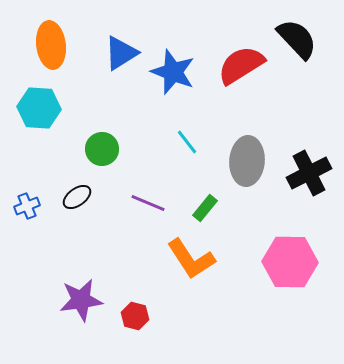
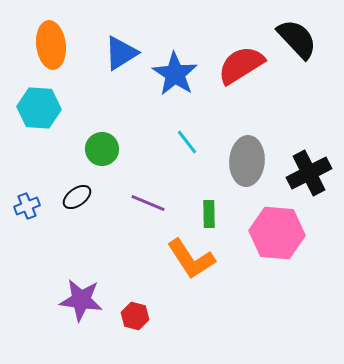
blue star: moved 2 px right, 2 px down; rotated 12 degrees clockwise
green rectangle: moved 4 px right, 6 px down; rotated 40 degrees counterclockwise
pink hexagon: moved 13 px left, 29 px up; rotated 4 degrees clockwise
purple star: rotated 15 degrees clockwise
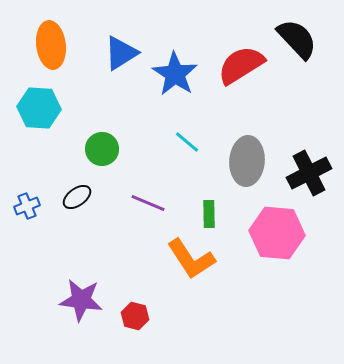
cyan line: rotated 12 degrees counterclockwise
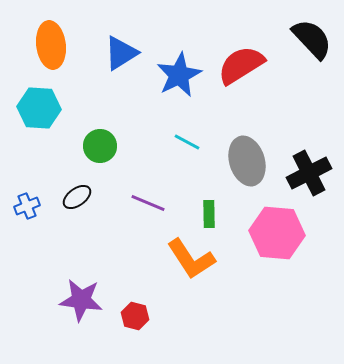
black semicircle: moved 15 px right
blue star: moved 4 px right, 1 px down; rotated 12 degrees clockwise
cyan line: rotated 12 degrees counterclockwise
green circle: moved 2 px left, 3 px up
gray ellipse: rotated 21 degrees counterclockwise
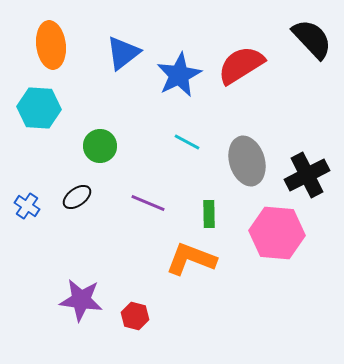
blue triangle: moved 2 px right; rotated 6 degrees counterclockwise
black cross: moved 2 px left, 2 px down
blue cross: rotated 35 degrees counterclockwise
orange L-shape: rotated 144 degrees clockwise
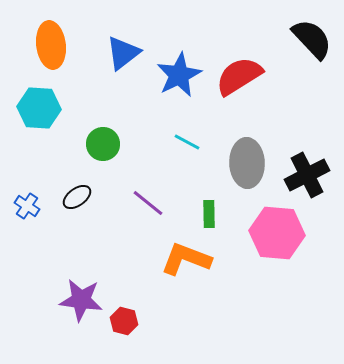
red semicircle: moved 2 px left, 11 px down
green circle: moved 3 px right, 2 px up
gray ellipse: moved 2 px down; rotated 15 degrees clockwise
purple line: rotated 16 degrees clockwise
orange L-shape: moved 5 px left
red hexagon: moved 11 px left, 5 px down
